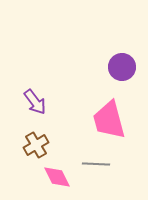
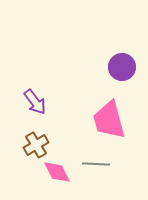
pink diamond: moved 5 px up
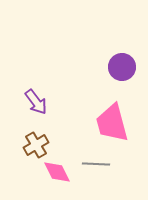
purple arrow: moved 1 px right
pink trapezoid: moved 3 px right, 3 px down
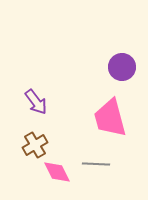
pink trapezoid: moved 2 px left, 5 px up
brown cross: moved 1 px left
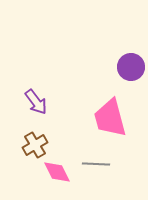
purple circle: moved 9 px right
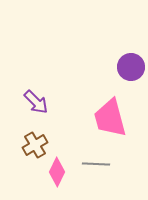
purple arrow: rotated 8 degrees counterclockwise
pink diamond: rotated 52 degrees clockwise
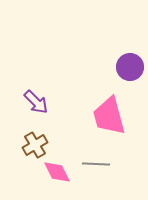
purple circle: moved 1 px left
pink trapezoid: moved 1 px left, 2 px up
pink diamond: rotated 52 degrees counterclockwise
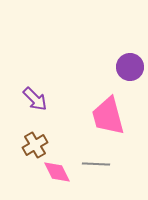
purple arrow: moved 1 px left, 3 px up
pink trapezoid: moved 1 px left
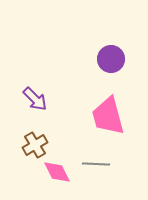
purple circle: moved 19 px left, 8 px up
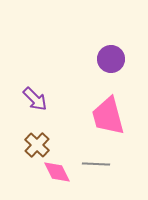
brown cross: moved 2 px right; rotated 15 degrees counterclockwise
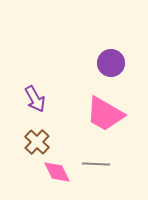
purple circle: moved 4 px down
purple arrow: rotated 16 degrees clockwise
pink trapezoid: moved 3 px left, 2 px up; rotated 45 degrees counterclockwise
brown cross: moved 3 px up
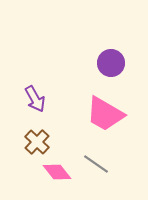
gray line: rotated 32 degrees clockwise
pink diamond: rotated 12 degrees counterclockwise
